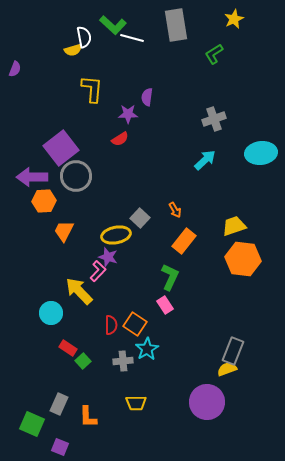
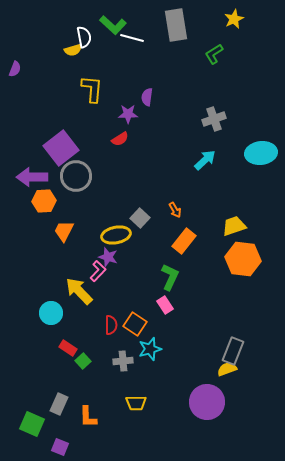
cyan star at (147, 349): moved 3 px right; rotated 15 degrees clockwise
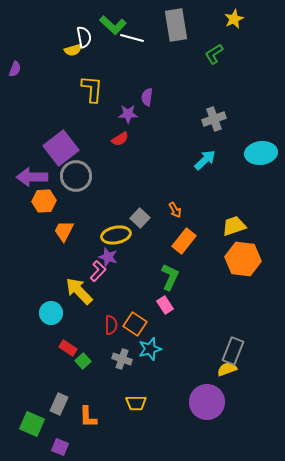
gray cross at (123, 361): moved 1 px left, 2 px up; rotated 24 degrees clockwise
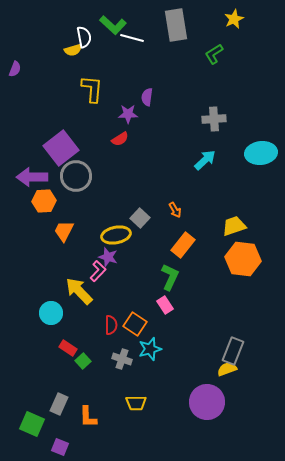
gray cross at (214, 119): rotated 15 degrees clockwise
orange rectangle at (184, 241): moved 1 px left, 4 px down
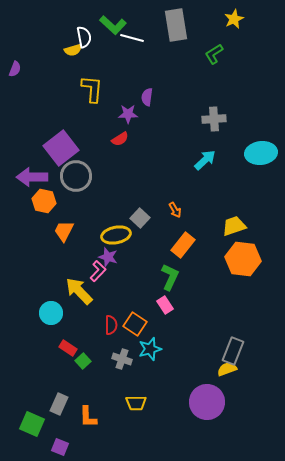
orange hexagon at (44, 201): rotated 15 degrees clockwise
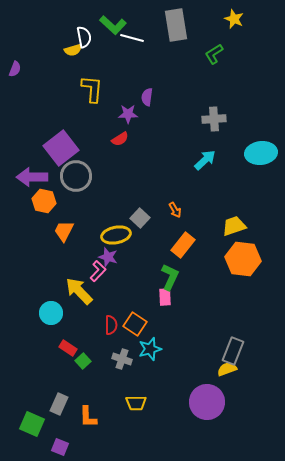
yellow star at (234, 19): rotated 24 degrees counterclockwise
pink rectangle at (165, 305): moved 8 px up; rotated 30 degrees clockwise
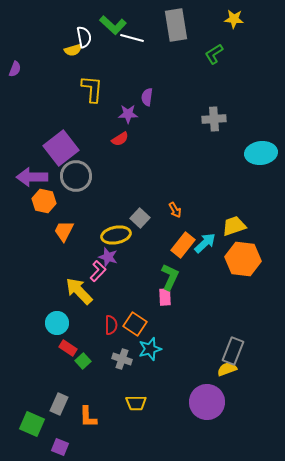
yellow star at (234, 19): rotated 18 degrees counterclockwise
cyan arrow at (205, 160): moved 83 px down
cyan circle at (51, 313): moved 6 px right, 10 px down
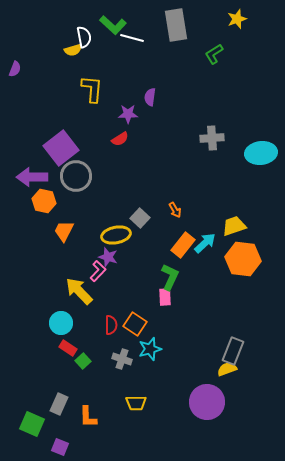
yellow star at (234, 19): moved 3 px right; rotated 24 degrees counterclockwise
purple semicircle at (147, 97): moved 3 px right
gray cross at (214, 119): moved 2 px left, 19 px down
cyan circle at (57, 323): moved 4 px right
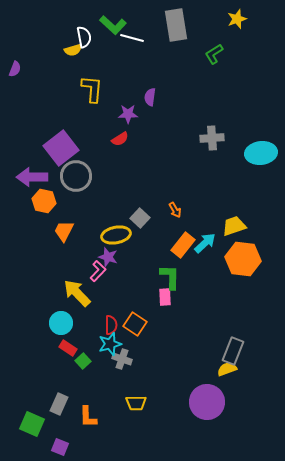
green L-shape at (170, 277): rotated 24 degrees counterclockwise
yellow arrow at (79, 291): moved 2 px left, 2 px down
cyan star at (150, 349): moved 40 px left, 5 px up
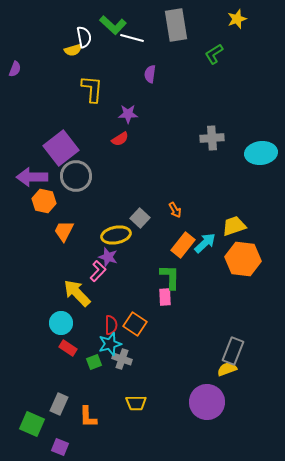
purple semicircle at (150, 97): moved 23 px up
green square at (83, 361): moved 11 px right, 1 px down; rotated 21 degrees clockwise
